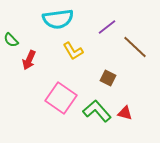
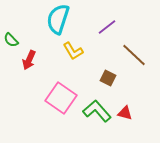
cyan semicircle: rotated 116 degrees clockwise
brown line: moved 1 px left, 8 px down
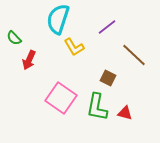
green semicircle: moved 3 px right, 2 px up
yellow L-shape: moved 1 px right, 4 px up
green L-shape: moved 4 px up; rotated 128 degrees counterclockwise
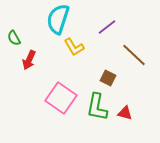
green semicircle: rotated 14 degrees clockwise
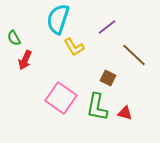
red arrow: moved 4 px left
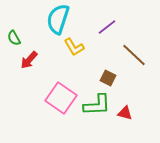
red arrow: moved 4 px right; rotated 18 degrees clockwise
green L-shape: moved 2 px up; rotated 104 degrees counterclockwise
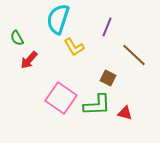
purple line: rotated 30 degrees counterclockwise
green semicircle: moved 3 px right
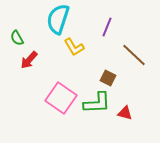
green L-shape: moved 2 px up
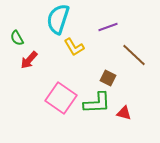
purple line: moved 1 px right; rotated 48 degrees clockwise
red triangle: moved 1 px left
